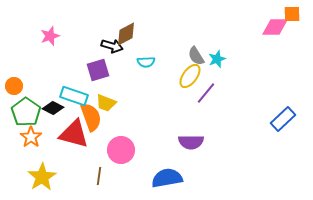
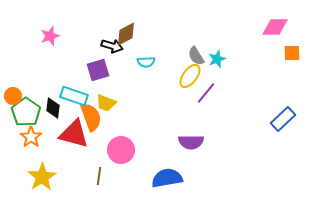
orange square: moved 39 px down
orange circle: moved 1 px left, 10 px down
black diamond: rotated 70 degrees clockwise
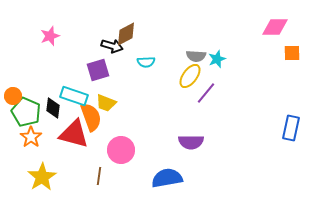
gray semicircle: rotated 54 degrees counterclockwise
green pentagon: rotated 12 degrees counterclockwise
blue rectangle: moved 8 px right, 9 px down; rotated 35 degrees counterclockwise
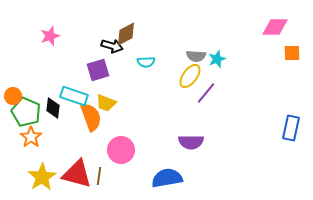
red triangle: moved 3 px right, 40 px down
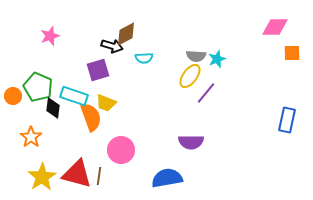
cyan semicircle: moved 2 px left, 4 px up
green pentagon: moved 12 px right, 25 px up
blue rectangle: moved 4 px left, 8 px up
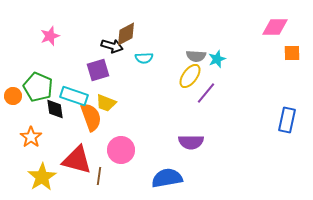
black diamond: moved 2 px right, 1 px down; rotated 15 degrees counterclockwise
red triangle: moved 14 px up
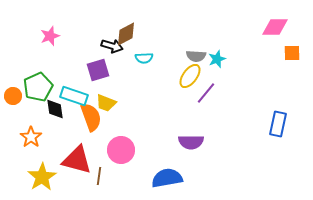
green pentagon: rotated 24 degrees clockwise
blue rectangle: moved 9 px left, 4 px down
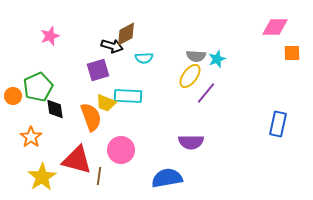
cyan rectangle: moved 54 px right; rotated 16 degrees counterclockwise
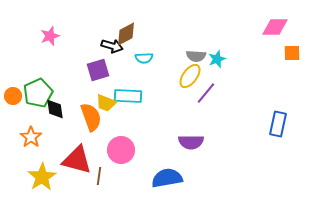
green pentagon: moved 6 px down
